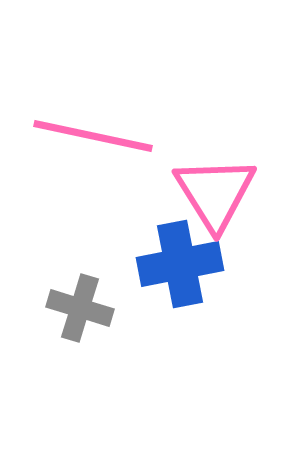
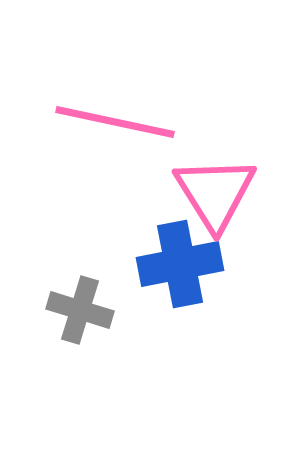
pink line: moved 22 px right, 14 px up
gray cross: moved 2 px down
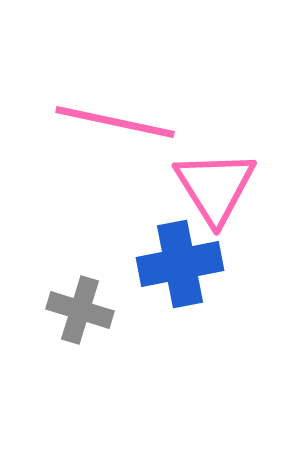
pink triangle: moved 6 px up
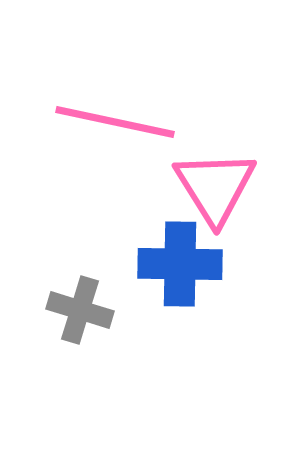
blue cross: rotated 12 degrees clockwise
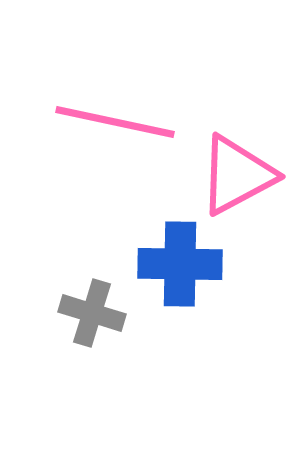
pink triangle: moved 22 px right, 12 px up; rotated 34 degrees clockwise
gray cross: moved 12 px right, 3 px down
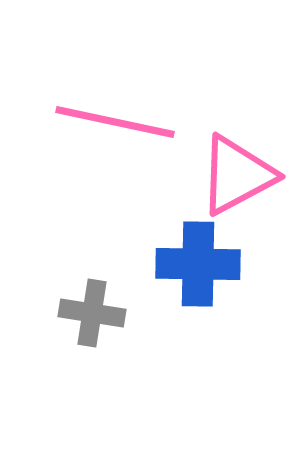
blue cross: moved 18 px right
gray cross: rotated 8 degrees counterclockwise
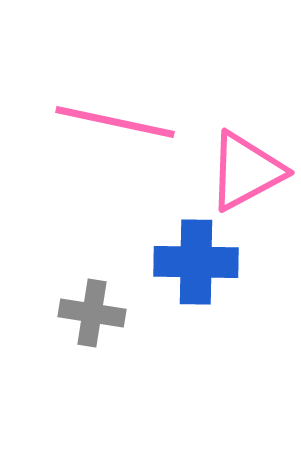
pink triangle: moved 9 px right, 4 px up
blue cross: moved 2 px left, 2 px up
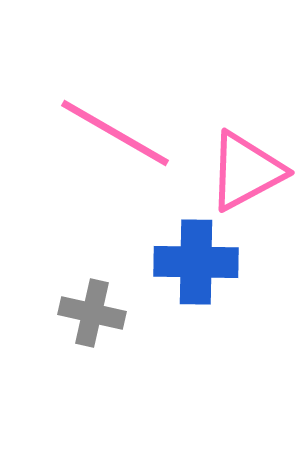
pink line: moved 11 px down; rotated 18 degrees clockwise
gray cross: rotated 4 degrees clockwise
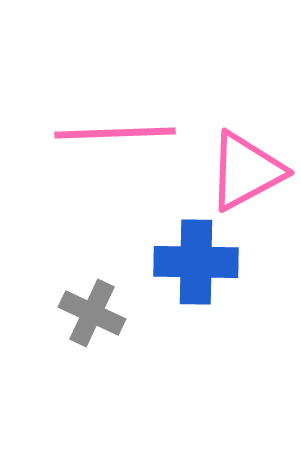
pink line: rotated 32 degrees counterclockwise
gray cross: rotated 12 degrees clockwise
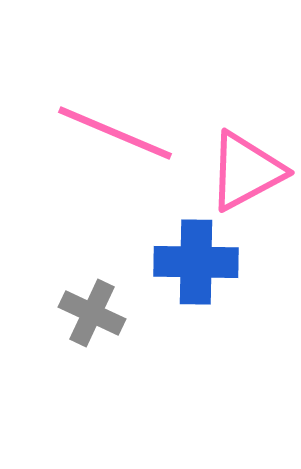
pink line: rotated 25 degrees clockwise
